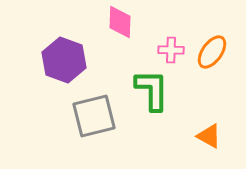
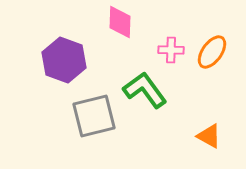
green L-shape: moved 7 px left; rotated 36 degrees counterclockwise
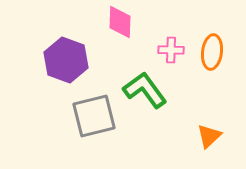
orange ellipse: rotated 28 degrees counterclockwise
purple hexagon: moved 2 px right
orange triangle: rotated 48 degrees clockwise
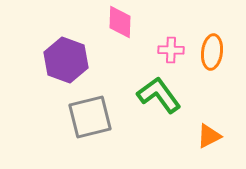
green L-shape: moved 14 px right, 5 px down
gray square: moved 4 px left, 1 px down
orange triangle: rotated 16 degrees clockwise
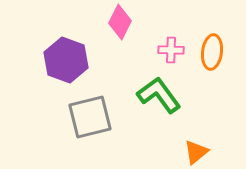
pink diamond: rotated 24 degrees clockwise
orange triangle: moved 13 px left, 16 px down; rotated 12 degrees counterclockwise
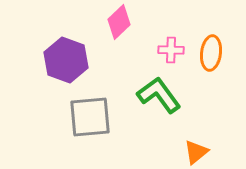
pink diamond: moved 1 px left; rotated 20 degrees clockwise
orange ellipse: moved 1 px left, 1 px down
gray square: rotated 9 degrees clockwise
